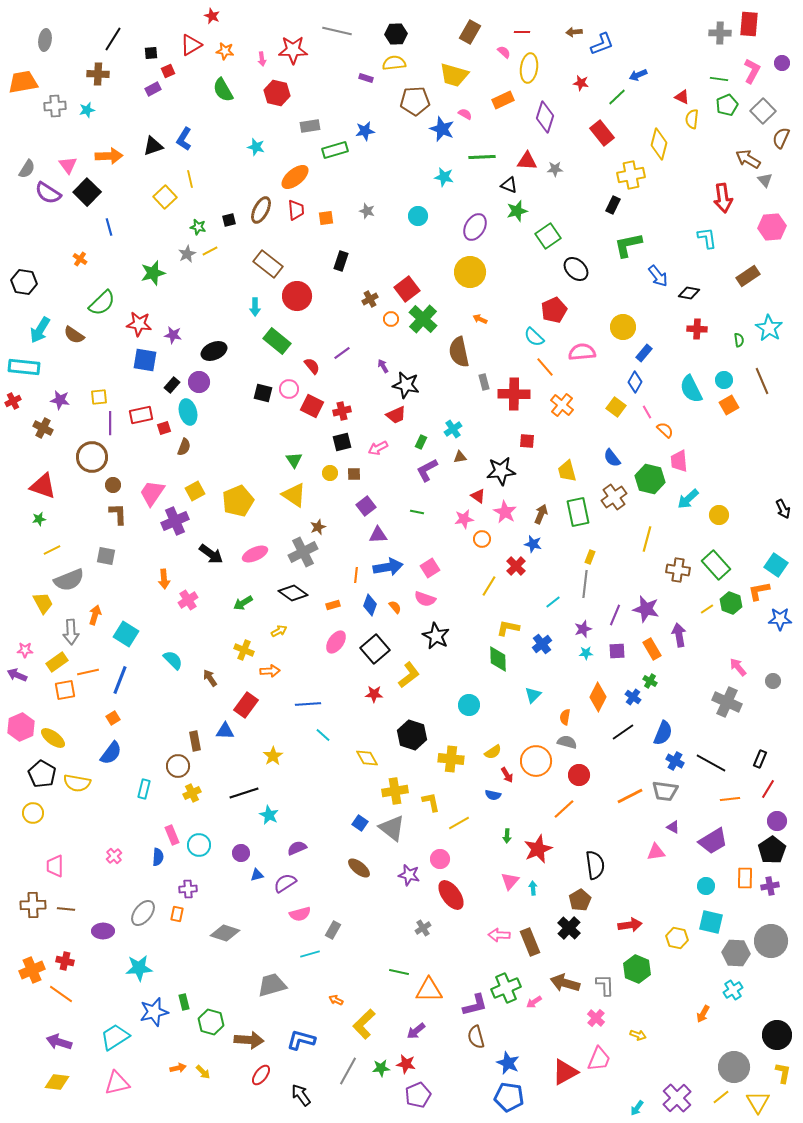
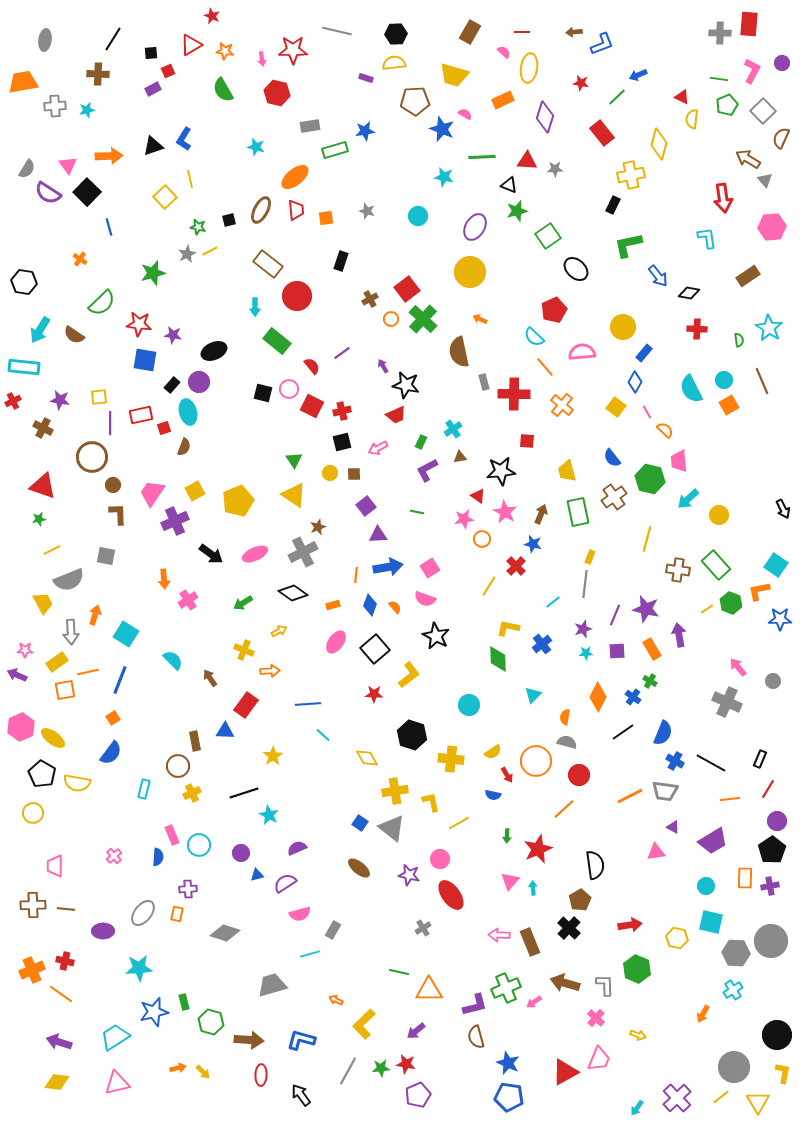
red ellipse at (261, 1075): rotated 35 degrees counterclockwise
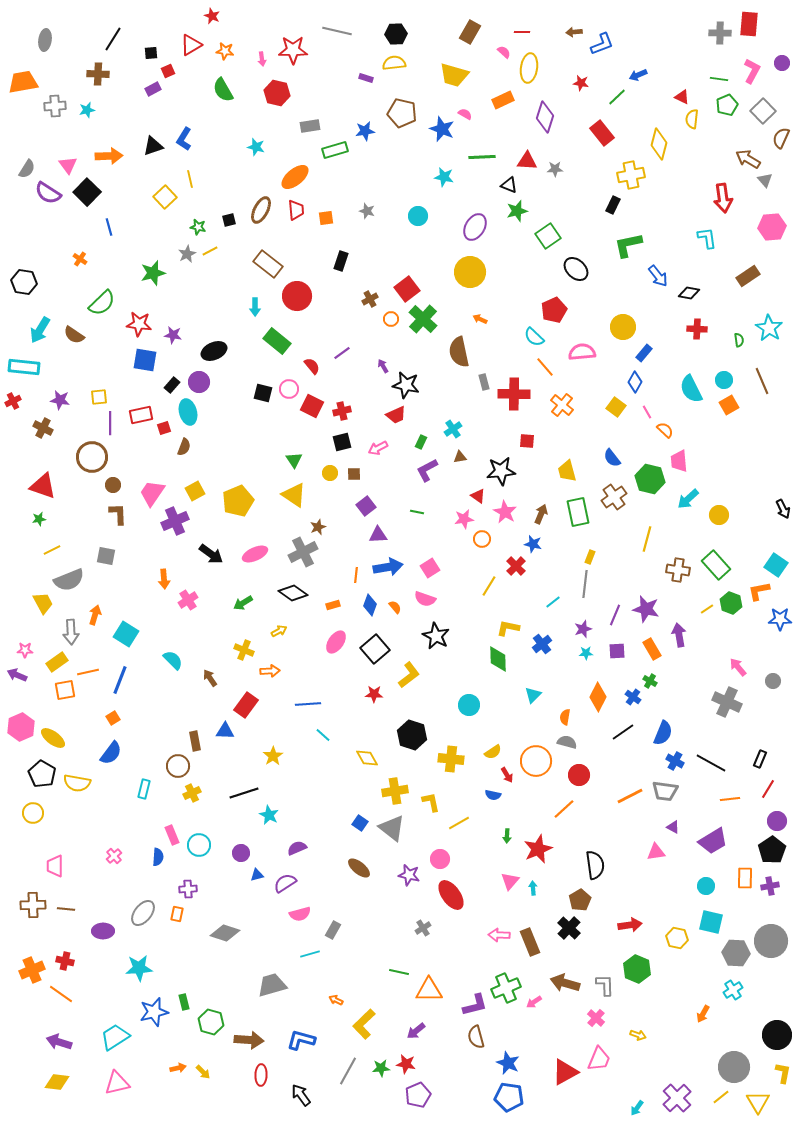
brown pentagon at (415, 101): moved 13 px left, 12 px down; rotated 16 degrees clockwise
